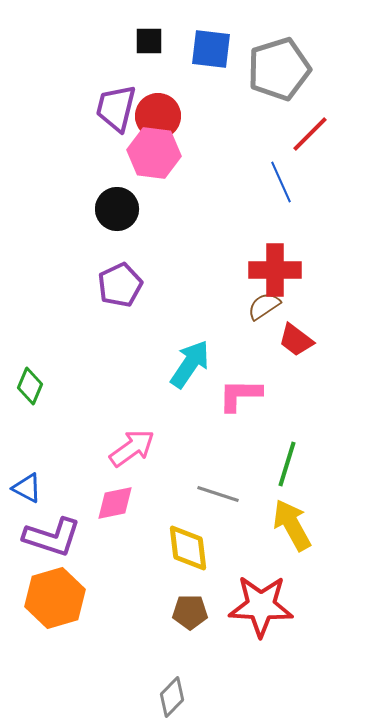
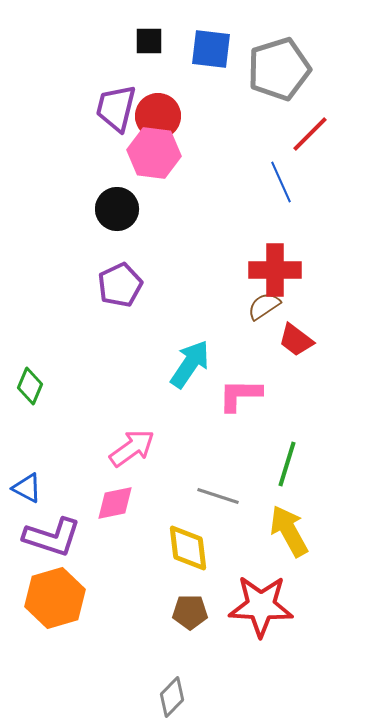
gray line: moved 2 px down
yellow arrow: moved 3 px left, 6 px down
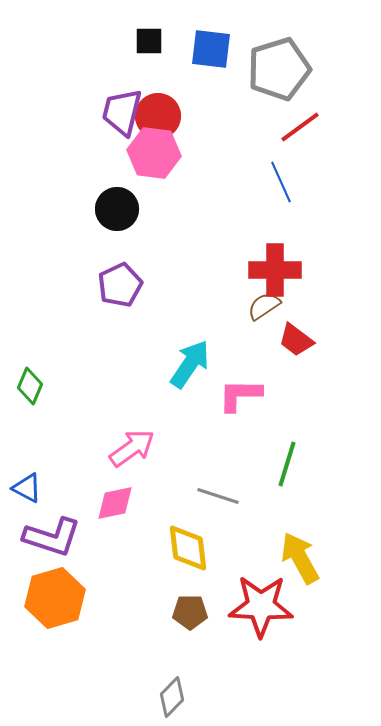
purple trapezoid: moved 6 px right, 4 px down
red line: moved 10 px left, 7 px up; rotated 9 degrees clockwise
yellow arrow: moved 11 px right, 27 px down
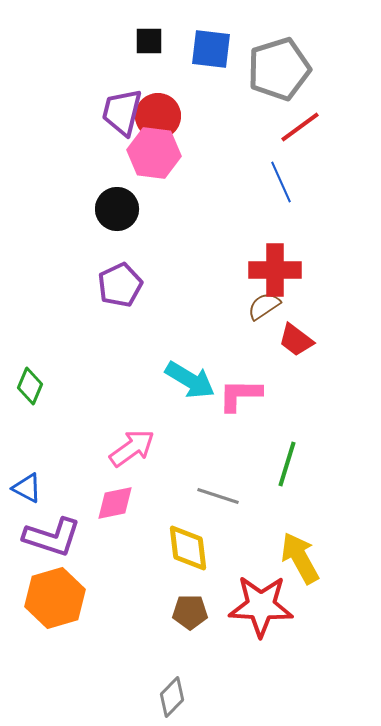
cyan arrow: moved 16 px down; rotated 87 degrees clockwise
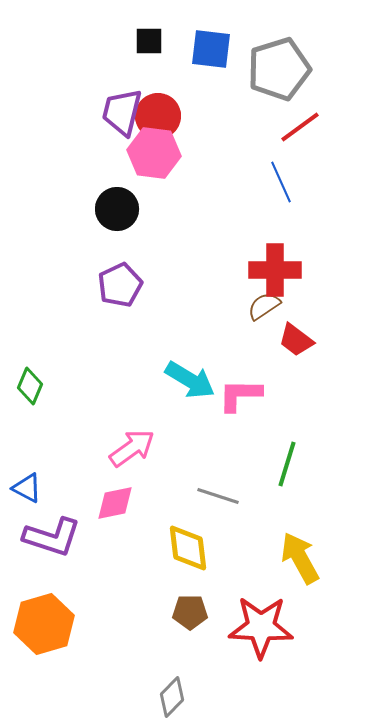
orange hexagon: moved 11 px left, 26 px down
red star: moved 21 px down
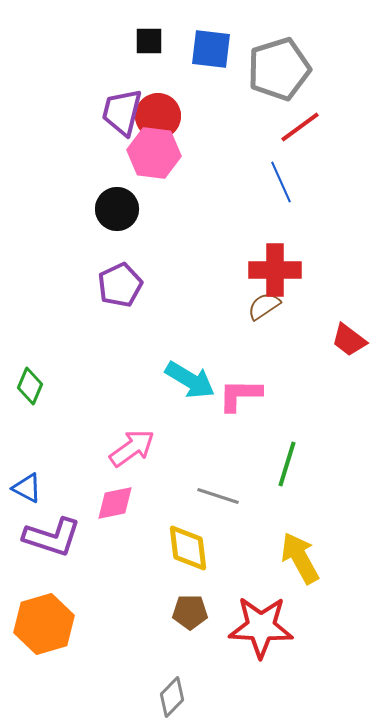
red trapezoid: moved 53 px right
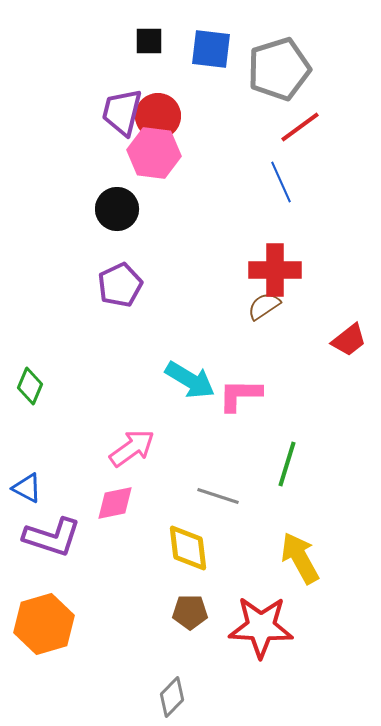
red trapezoid: rotated 75 degrees counterclockwise
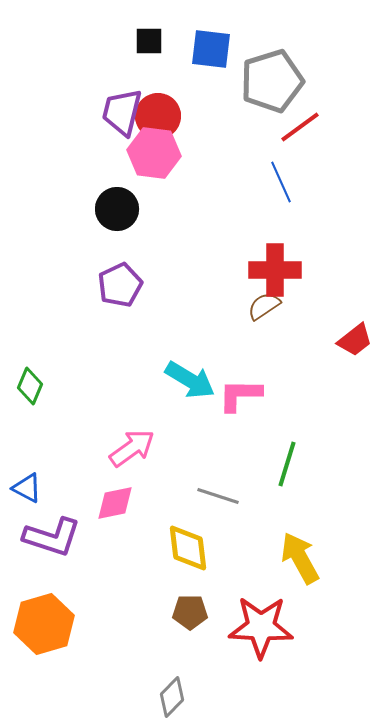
gray pentagon: moved 7 px left, 12 px down
red trapezoid: moved 6 px right
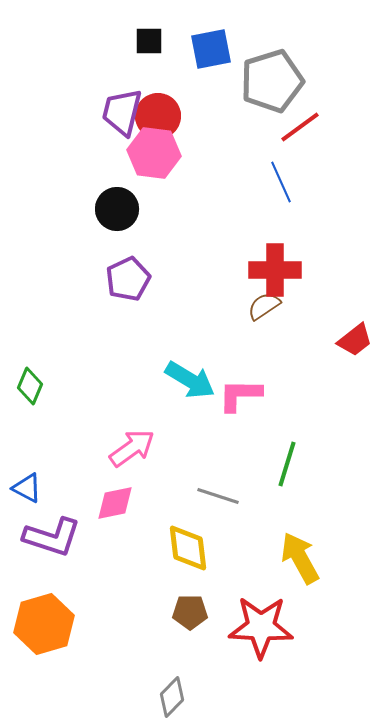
blue square: rotated 18 degrees counterclockwise
purple pentagon: moved 8 px right, 6 px up
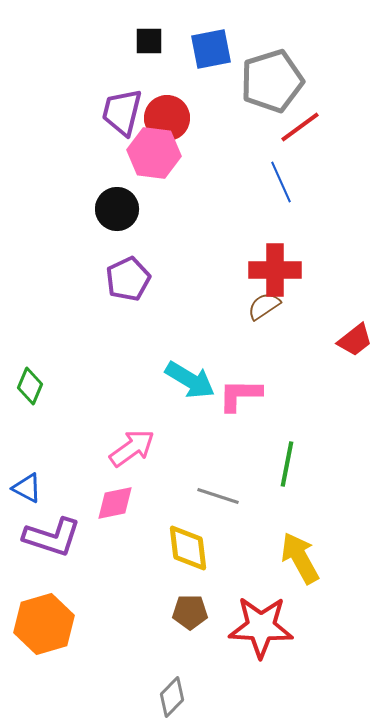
red circle: moved 9 px right, 2 px down
green line: rotated 6 degrees counterclockwise
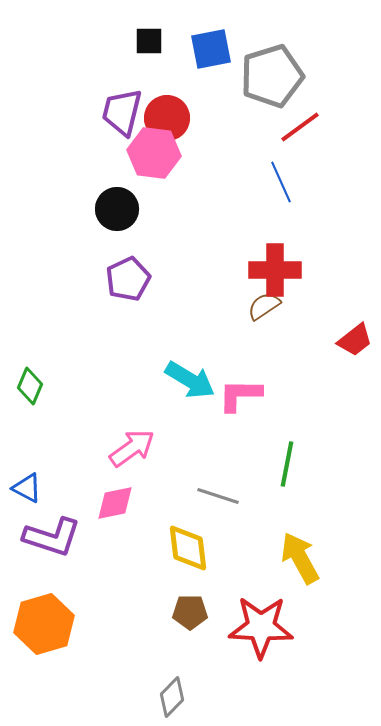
gray pentagon: moved 5 px up
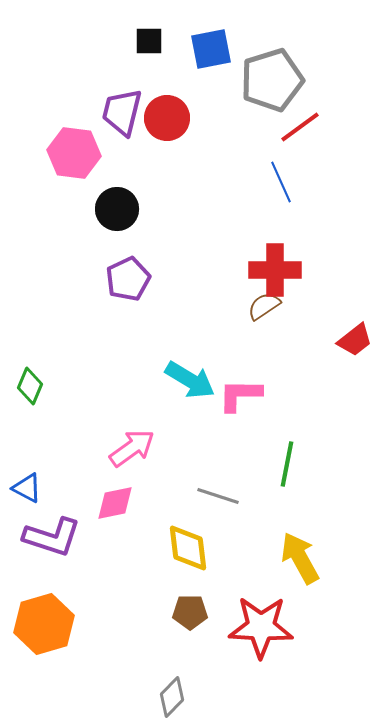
gray pentagon: moved 4 px down
pink hexagon: moved 80 px left
